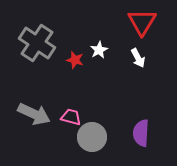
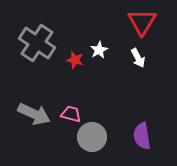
pink trapezoid: moved 3 px up
purple semicircle: moved 1 px right, 3 px down; rotated 12 degrees counterclockwise
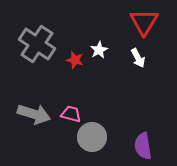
red triangle: moved 2 px right
gray cross: moved 1 px down
gray arrow: rotated 8 degrees counterclockwise
purple semicircle: moved 1 px right, 10 px down
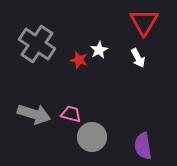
red star: moved 4 px right
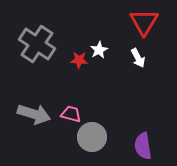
red star: rotated 12 degrees counterclockwise
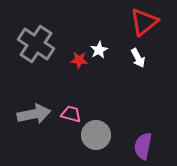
red triangle: rotated 20 degrees clockwise
gray cross: moved 1 px left
gray arrow: rotated 28 degrees counterclockwise
gray circle: moved 4 px right, 2 px up
purple semicircle: rotated 20 degrees clockwise
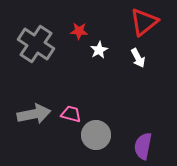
red star: moved 29 px up
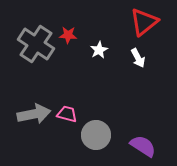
red star: moved 11 px left, 4 px down
pink trapezoid: moved 4 px left
purple semicircle: rotated 112 degrees clockwise
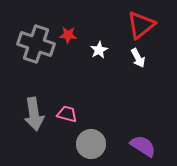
red triangle: moved 3 px left, 3 px down
gray cross: rotated 15 degrees counterclockwise
gray arrow: rotated 92 degrees clockwise
gray circle: moved 5 px left, 9 px down
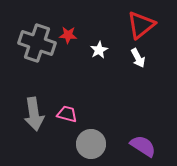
gray cross: moved 1 px right, 1 px up
